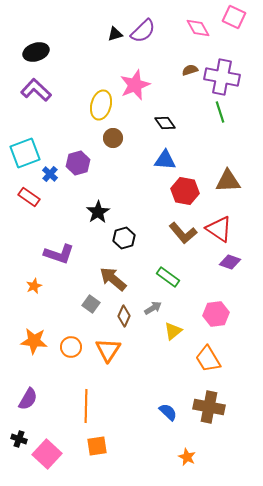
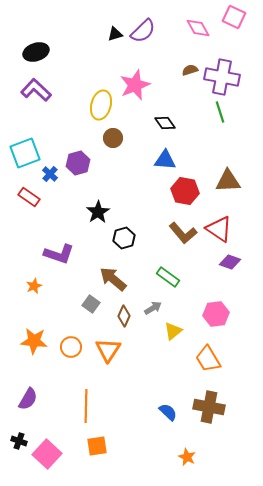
black cross at (19, 439): moved 2 px down
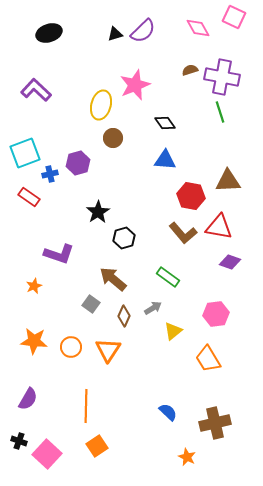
black ellipse at (36, 52): moved 13 px right, 19 px up
blue cross at (50, 174): rotated 35 degrees clockwise
red hexagon at (185, 191): moved 6 px right, 5 px down
red triangle at (219, 229): moved 2 px up; rotated 24 degrees counterclockwise
brown cross at (209, 407): moved 6 px right, 16 px down; rotated 24 degrees counterclockwise
orange square at (97, 446): rotated 25 degrees counterclockwise
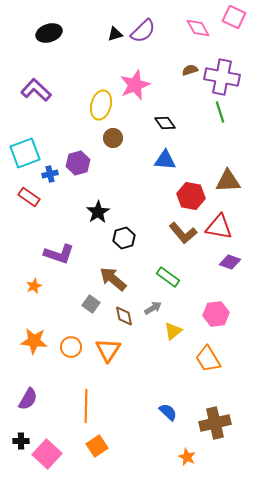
brown diamond at (124, 316): rotated 35 degrees counterclockwise
black cross at (19, 441): moved 2 px right; rotated 21 degrees counterclockwise
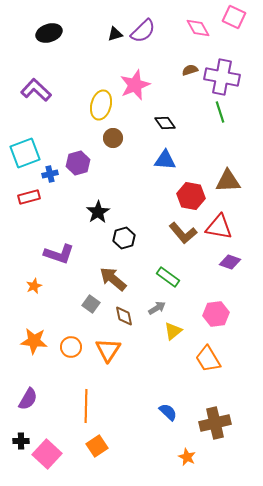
red rectangle at (29, 197): rotated 50 degrees counterclockwise
gray arrow at (153, 308): moved 4 px right
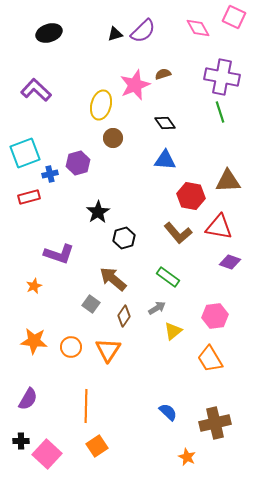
brown semicircle at (190, 70): moved 27 px left, 4 px down
brown L-shape at (183, 233): moved 5 px left
pink hexagon at (216, 314): moved 1 px left, 2 px down
brown diamond at (124, 316): rotated 45 degrees clockwise
orange trapezoid at (208, 359): moved 2 px right
